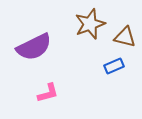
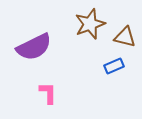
pink L-shape: rotated 75 degrees counterclockwise
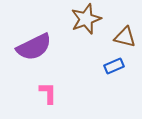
brown star: moved 4 px left, 5 px up
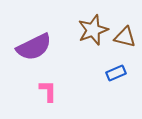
brown star: moved 7 px right, 11 px down
blue rectangle: moved 2 px right, 7 px down
pink L-shape: moved 2 px up
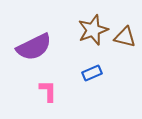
blue rectangle: moved 24 px left
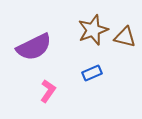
pink L-shape: rotated 35 degrees clockwise
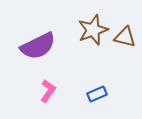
purple semicircle: moved 4 px right, 1 px up
blue rectangle: moved 5 px right, 21 px down
